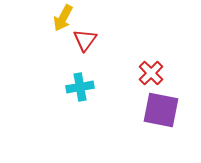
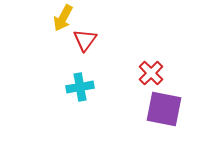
purple square: moved 3 px right, 1 px up
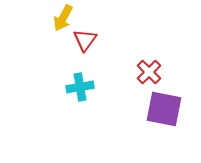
red cross: moved 2 px left, 1 px up
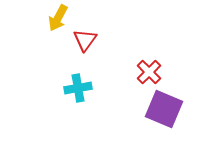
yellow arrow: moved 5 px left
cyan cross: moved 2 px left, 1 px down
purple square: rotated 12 degrees clockwise
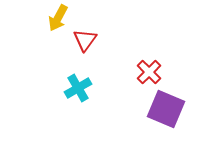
cyan cross: rotated 20 degrees counterclockwise
purple square: moved 2 px right
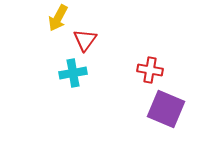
red cross: moved 1 px right, 2 px up; rotated 35 degrees counterclockwise
cyan cross: moved 5 px left, 15 px up; rotated 20 degrees clockwise
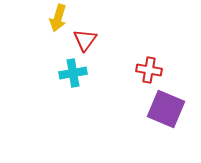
yellow arrow: rotated 12 degrees counterclockwise
red cross: moved 1 px left
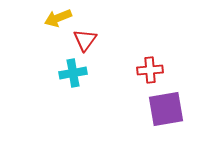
yellow arrow: rotated 52 degrees clockwise
red cross: moved 1 px right; rotated 15 degrees counterclockwise
purple square: rotated 33 degrees counterclockwise
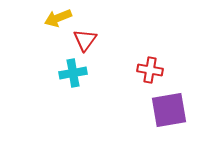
red cross: rotated 15 degrees clockwise
purple square: moved 3 px right, 1 px down
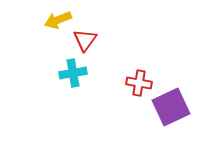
yellow arrow: moved 2 px down
red cross: moved 11 px left, 13 px down
purple square: moved 2 px right, 3 px up; rotated 15 degrees counterclockwise
